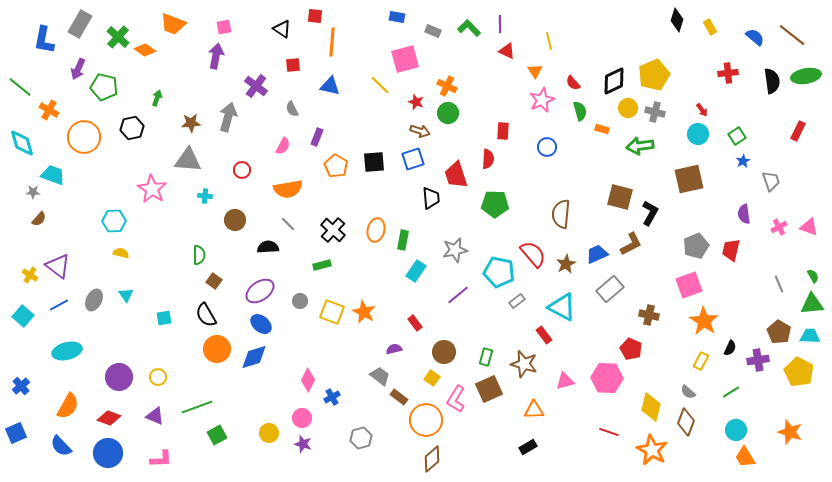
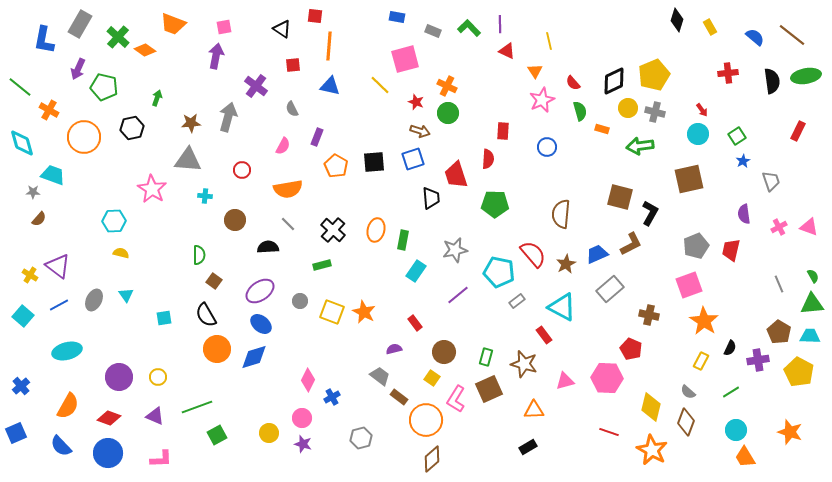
orange line at (332, 42): moved 3 px left, 4 px down
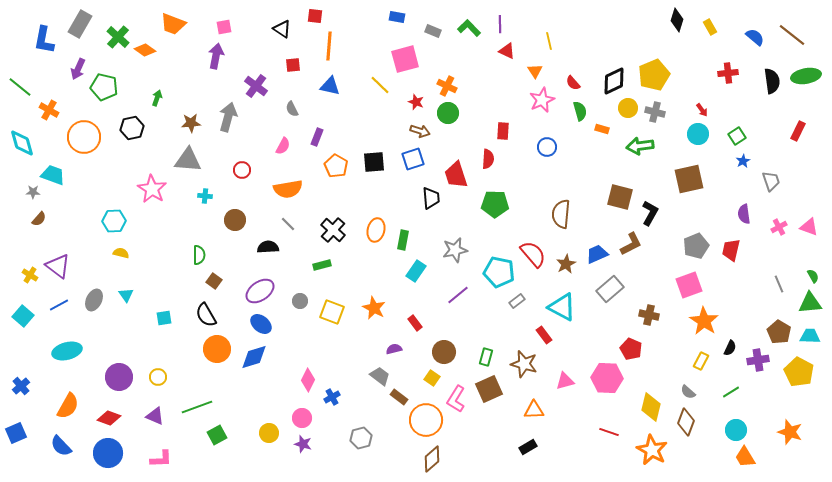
green triangle at (812, 304): moved 2 px left, 1 px up
orange star at (364, 312): moved 10 px right, 4 px up
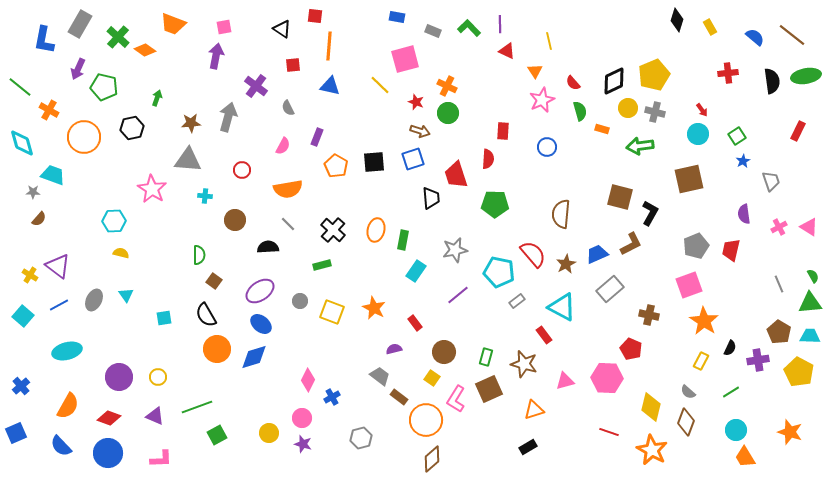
gray semicircle at (292, 109): moved 4 px left, 1 px up
pink triangle at (809, 227): rotated 12 degrees clockwise
orange triangle at (534, 410): rotated 15 degrees counterclockwise
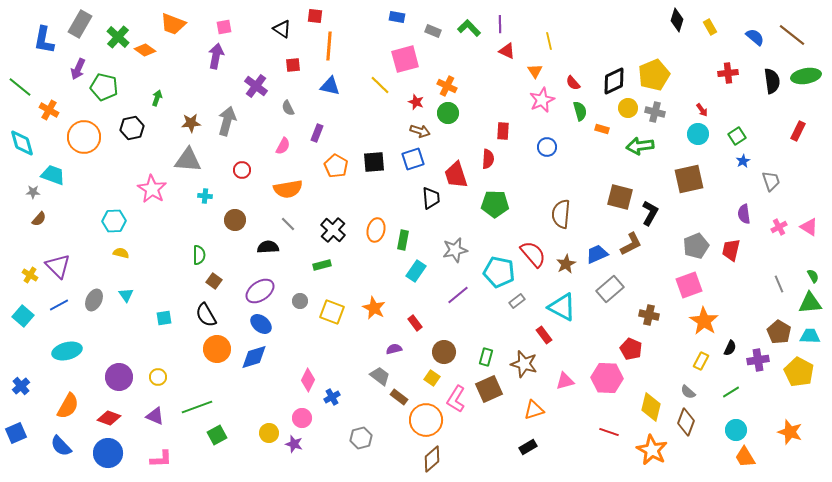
gray arrow at (228, 117): moved 1 px left, 4 px down
purple rectangle at (317, 137): moved 4 px up
purple triangle at (58, 266): rotated 8 degrees clockwise
purple star at (303, 444): moved 9 px left
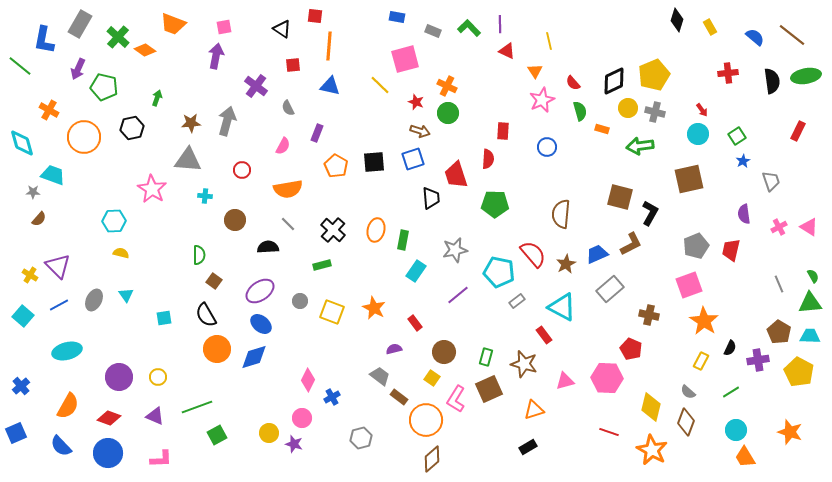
green line at (20, 87): moved 21 px up
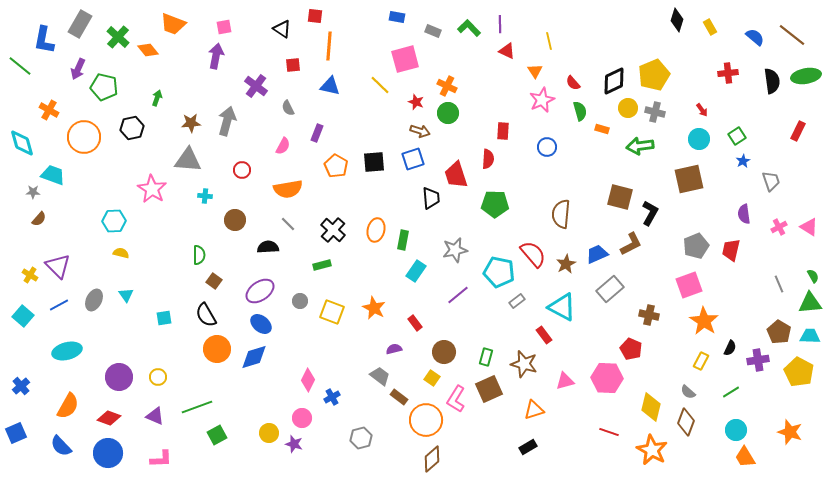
orange diamond at (145, 50): moved 3 px right; rotated 15 degrees clockwise
cyan circle at (698, 134): moved 1 px right, 5 px down
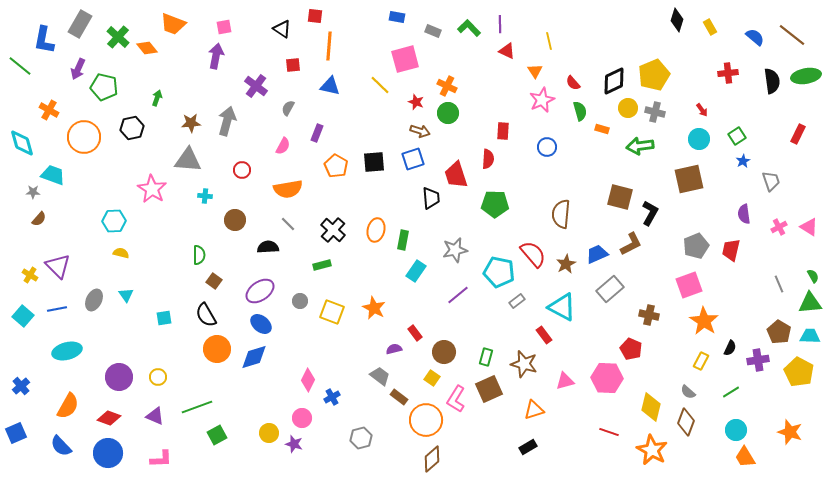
orange diamond at (148, 50): moved 1 px left, 2 px up
gray semicircle at (288, 108): rotated 56 degrees clockwise
red rectangle at (798, 131): moved 3 px down
blue line at (59, 305): moved 2 px left, 4 px down; rotated 18 degrees clockwise
red rectangle at (415, 323): moved 10 px down
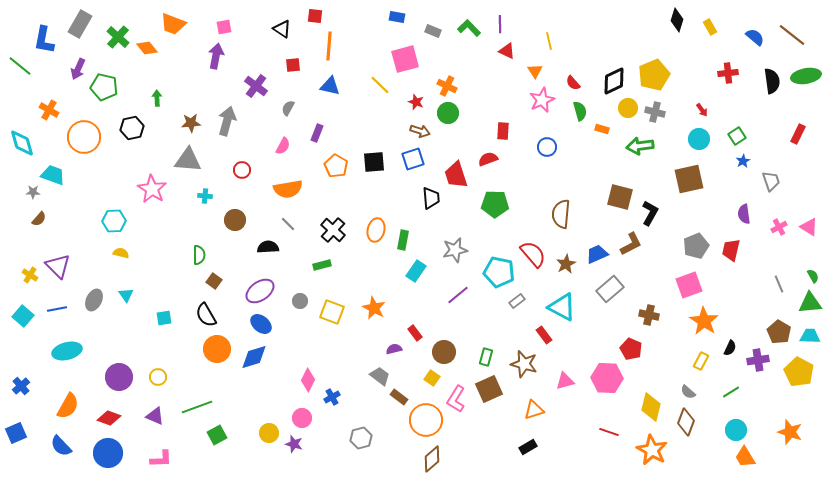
green arrow at (157, 98): rotated 21 degrees counterclockwise
red semicircle at (488, 159): rotated 114 degrees counterclockwise
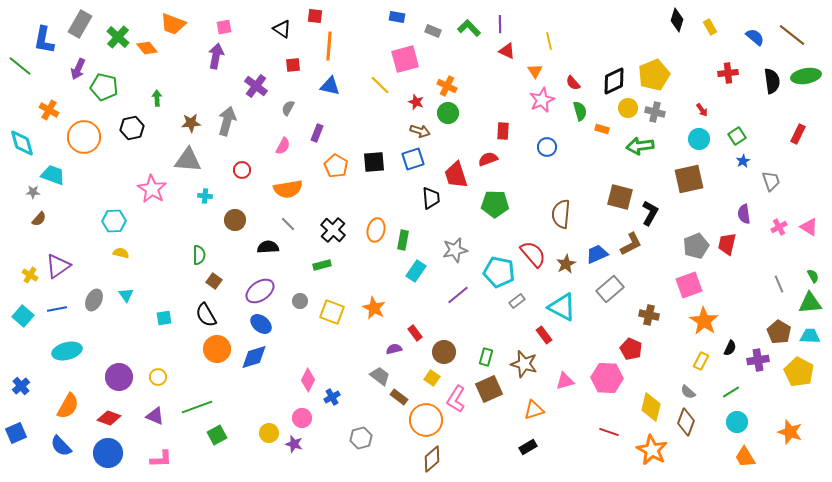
red trapezoid at (731, 250): moved 4 px left, 6 px up
purple triangle at (58, 266): rotated 40 degrees clockwise
cyan circle at (736, 430): moved 1 px right, 8 px up
